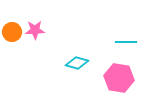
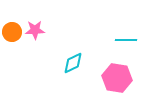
cyan line: moved 2 px up
cyan diamond: moved 4 px left; rotated 40 degrees counterclockwise
pink hexagon: moved 2 px left
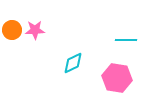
orange circle: moved 2 px up
